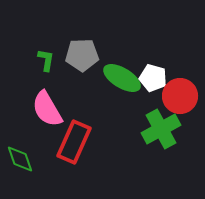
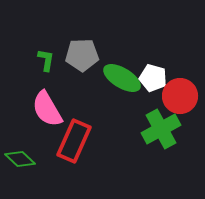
red rectangle: moved 1 px up
green diamond: rotated 28 degrees counterclockwise
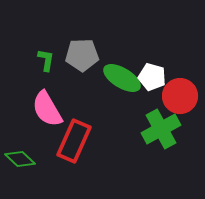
white pentagon: moved 1 px left, 1 px up
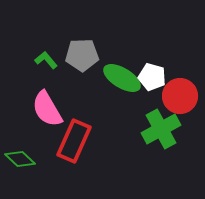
green L-shape: rotated 50 degrees counterclockwise
